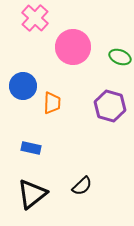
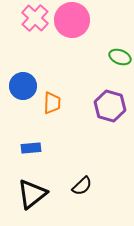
pink circle: moved 1 px left, 27 px up
blue rectangle: rotated 18 degrees counterclockwise
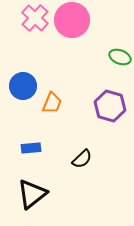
orange trapezoid: rotated 20 degrees clockwise
black semicircle: moved 27 px up
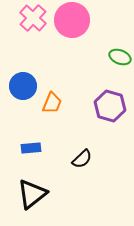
pink cross: moved 2 px left
